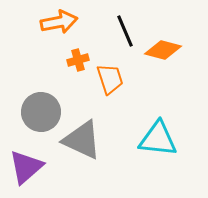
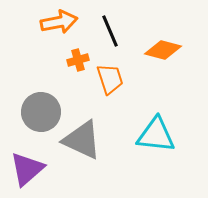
black line: moved 15 px left
cyan triangle: moved 2 px left, 4 px up
purple triangle: moved 1 px right, 2 px down
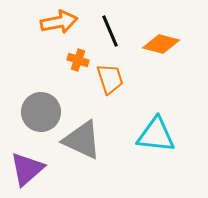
orange diamond: moved 2 px left, 6 px up
orange cross: rotated 35 degrees clockwise
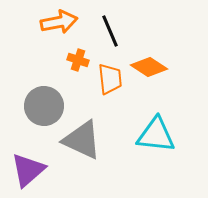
orange diamond: moved 12 px left, 23 px down; rotated 18 degrees clockwise
orange trapezoid: rotated 12 degrees clockwise
gray circle: moved 3 px right, 6 px up
purple triangle: moved 1 px right, 1 px down
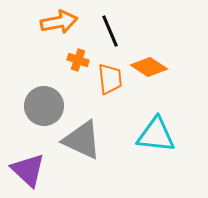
purple triangle: rotated 36 degrees counterclockwise
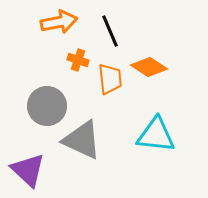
gray circle: moved 3 px right
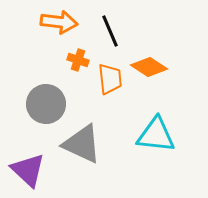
orange arrow: rotated 18 degrees clockwise
gray circle: moved 1 px left, 2 px up
gray triangle: moved 4 px down
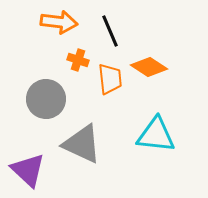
gray circle: moved 5 px up
